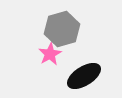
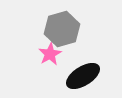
black ellipse: moved 1 px left
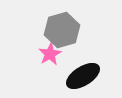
gray hexagon: moved 1 px down
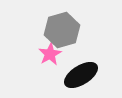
black ellipse: moved 2 px left, 1 px up
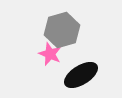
pink star: rotated 20 degrees counterclockwise
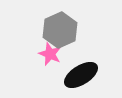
gray hexagon: moved 2 px left; rotated 8 degrees counterclockwise
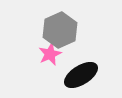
pink star: rotated 25 degrees clockwise
